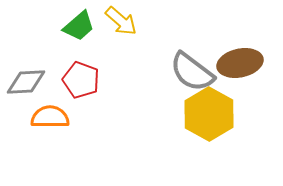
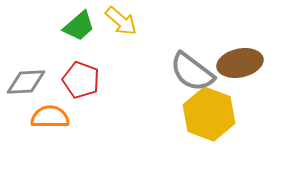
yellow hexagon: rotated 9 degrees counterclockwise
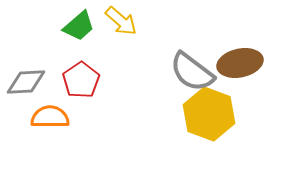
red pentagon: rotated 18 degrees clockwise
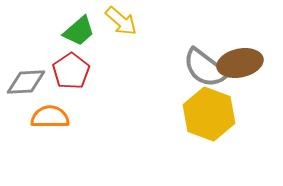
green trapezoid: moved 5 px down
gray semicircle: moved 13 px right, 4 px up
red pentagon: moved 10 px left, 9 px up
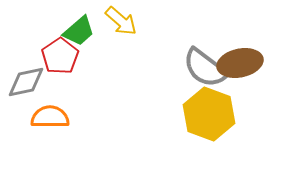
red pentagon: moved 11 px left, 15 px up
gray diamond: rotated 9 degrees counterclockwise
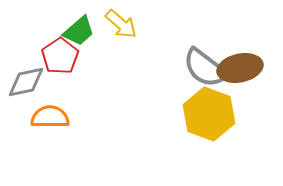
yellow arrow: moved 3 px down
brown ellipse: moved 5 px down
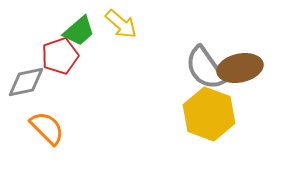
red pentagon: rotated 15 degrees clockwise
gray semicircle: rotated 18 degrees clockwise
orange semicircle: moved 3 px left, 11 px down; rotated 45 degrees clockwise
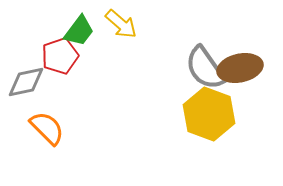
green trapezoid: rotated 12 degrees counterclockwise
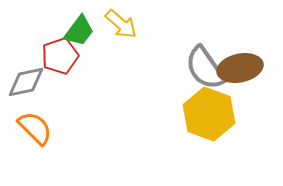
orange semicircle: moved 12 px left
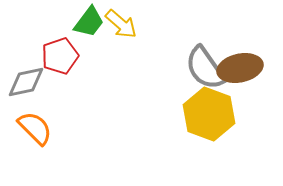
green trapezoid: moved 10 px right, 9 px up
